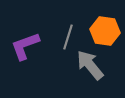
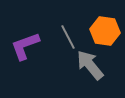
gray line: rotated 45 degrees counterclockwise
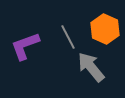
orange hexagon: moved 2 px up; rotated 16 degrees clockwise
gray arrow: moved 1 px right, 2 px down
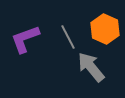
purple L-shape: moved 7 px up
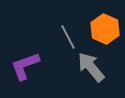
purple L-shape: moved 27 px down
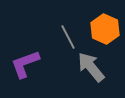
purple L-shape: moved 2 px up
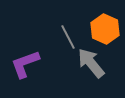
gray arrow: moved 4 px up
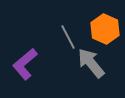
purple L-shape: rotated 20 degrees counterclockwise
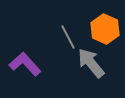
purple L-shape: rotated 88 degrees clockwise
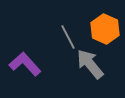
gray arrow: moved 1 px left, 1 px down
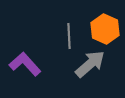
gray line: moved 1 px right, 1 px up; rotated 25 degrees clockwise
gray arrow: rotated 88 degrees clockwise
